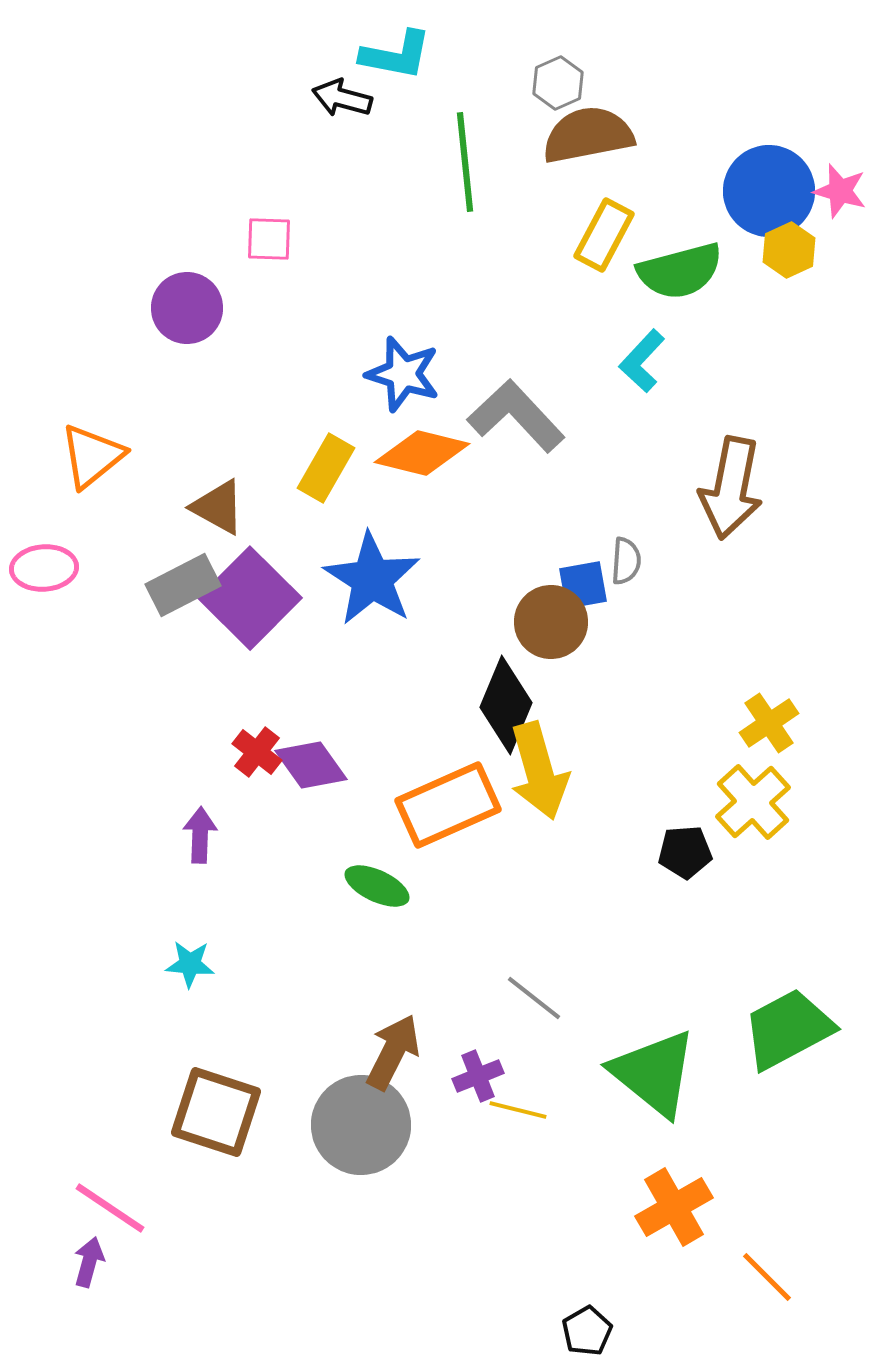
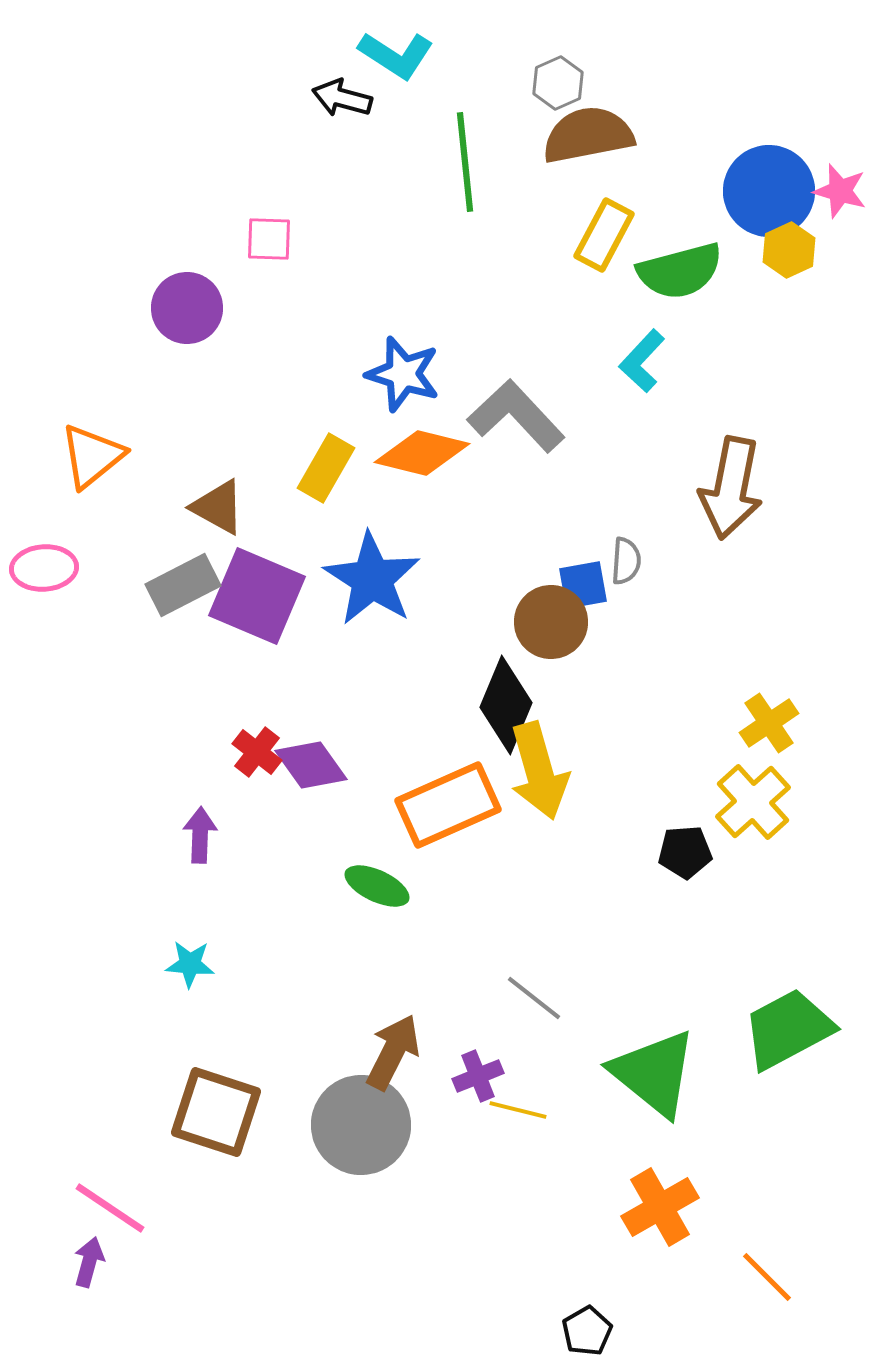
cyan L-shape at (396, 55): rotated 22 degrees clockwise
purple square at (250, 598): moved 7 px right, 2 px up; rotated 22 degrees counterclockwise
orange cross at (674, 1207): moved 14 px left
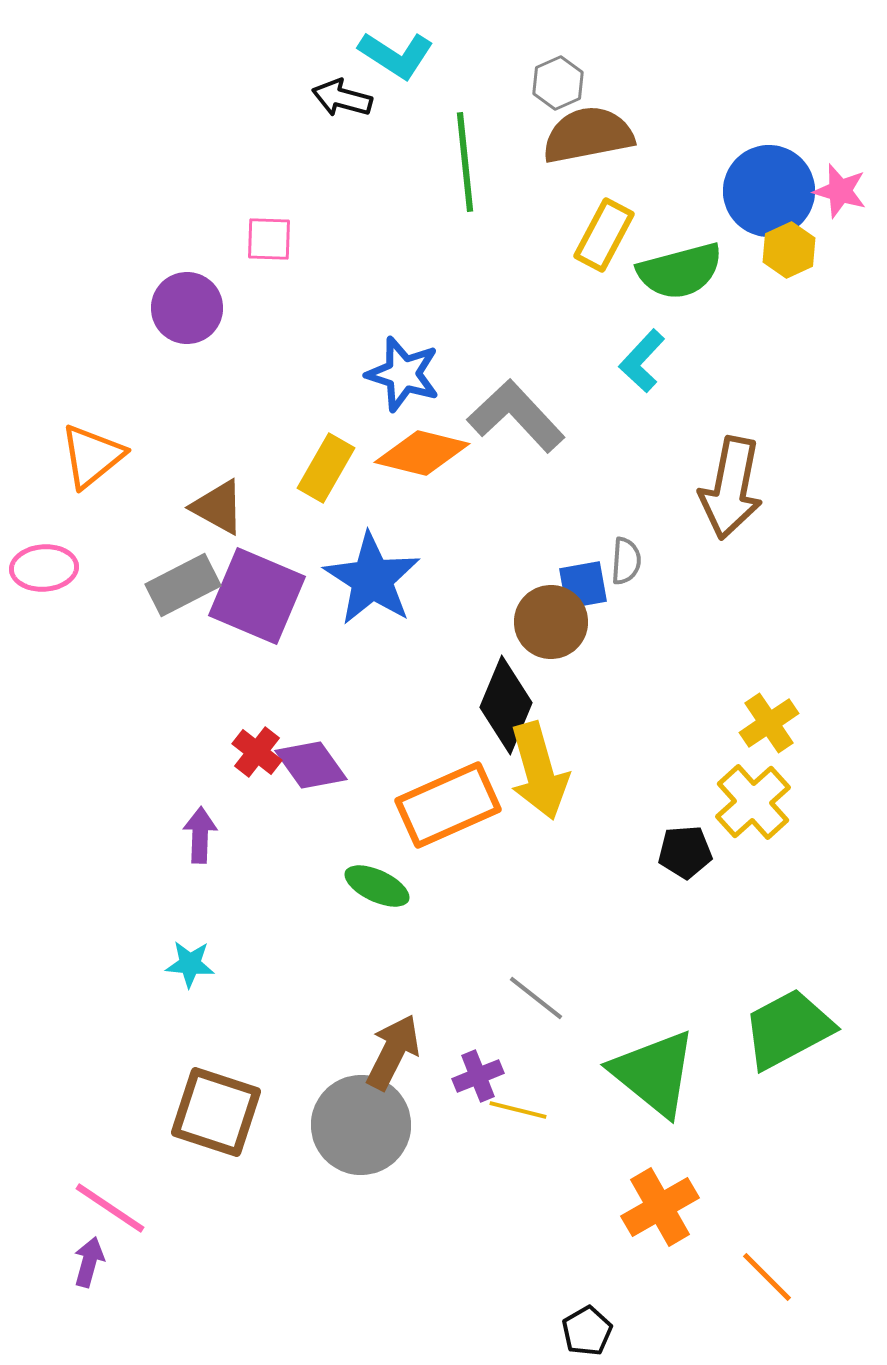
gray line at (534, 998): moved 2 px right
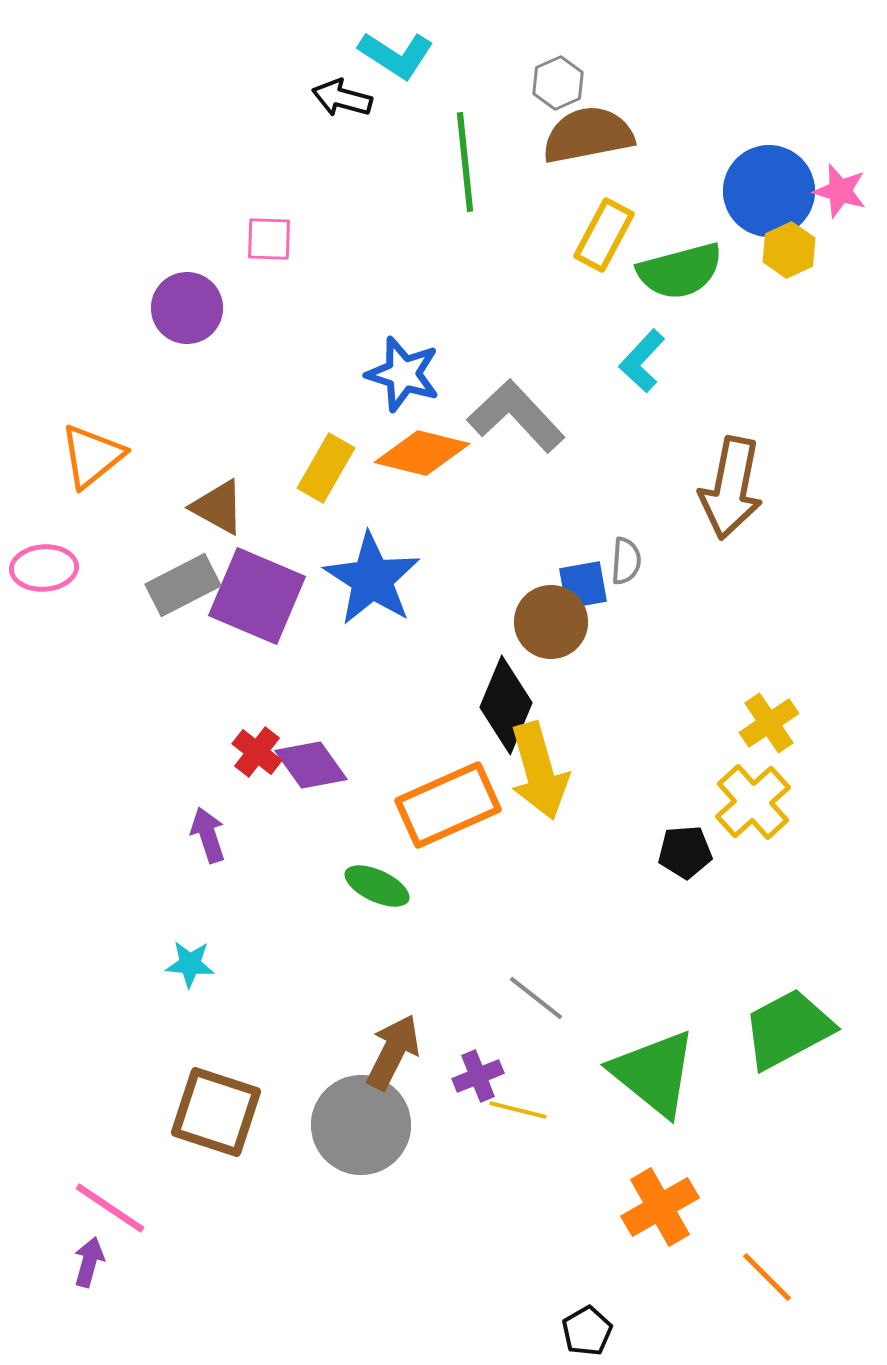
purple arrow at (200, 835): moved 8 px right; rotated 20 degrees counterclockwise
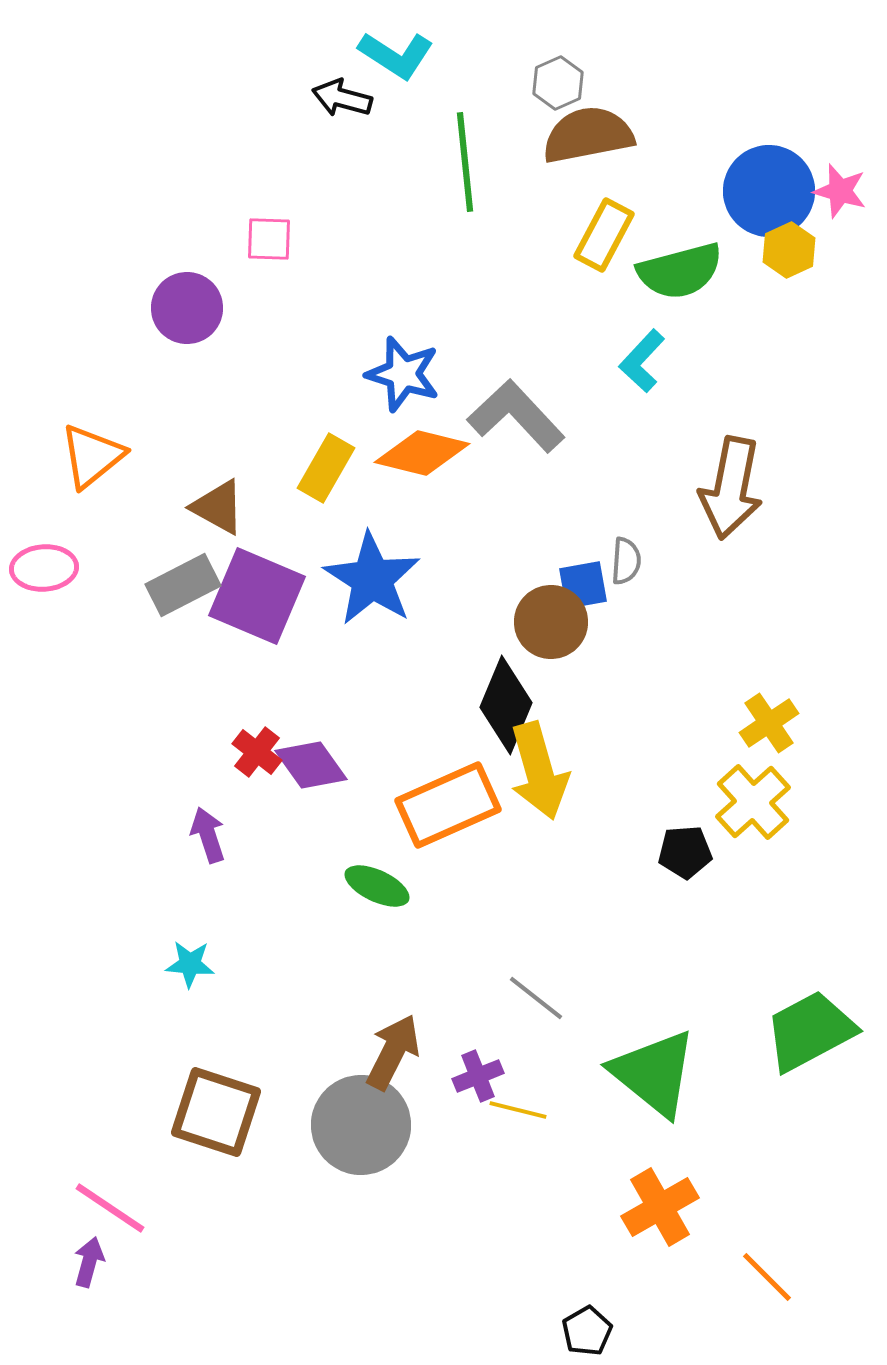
green trapezoid at (788, 1029): moved 22 px right, 2 px down
